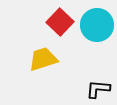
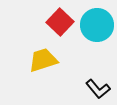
yellow trapezoid: moved 1 px down
black L-shape: rotated 135 degrees counterclockwise
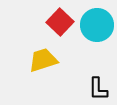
black L-shape: rotated 40 degrees clockwise
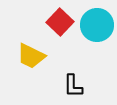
yellow trapezoid: moved 12 px left, 4 px up; rotated 136 degrees counterclockwise
black L-shape: moved 25 px left, 3 px up
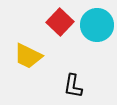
yellow trapezoid: moved 3 px left
black L-shape: rotated 10 degrees clockwise
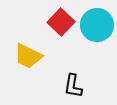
red square: moved 1 px right
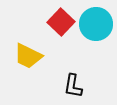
cyan circle: moved 1 px left, 1 px up
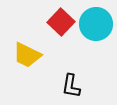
yellow trapezoid: moved 1 px left, 1 px up
black L-shape: moved 2 px left
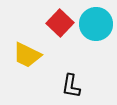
red square: moved 1 px left, 1 px down
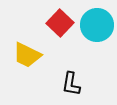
cyan circle: moved 1 px right, 1 px down
black L-shape: moved 2 px up
